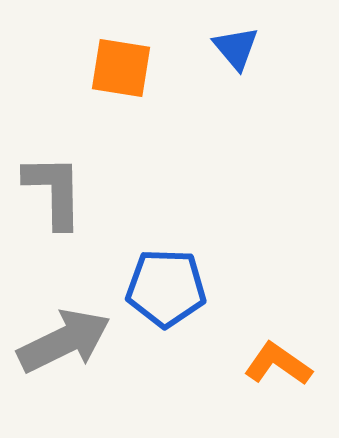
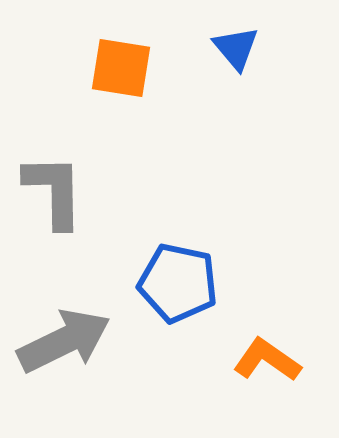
blue pentagon: moved 12 px right, 5 px up; rotated 10 degrees clockwise
orange L-shape: moved 11 px left, 4 px up
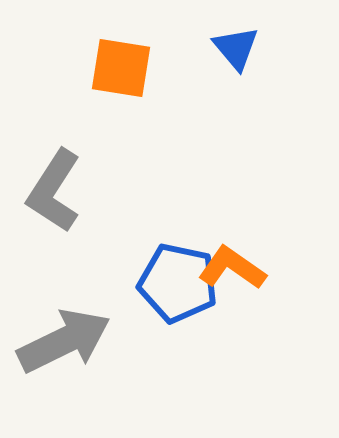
gray L-shape: rotated 146 degrees counterclockwise
orange L-shape: moved 35 px left, 92 px up
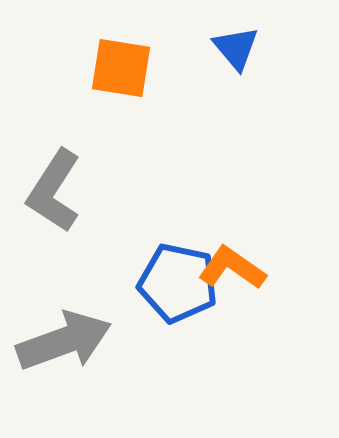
gray arrow: rotated 6 degrees clockwise
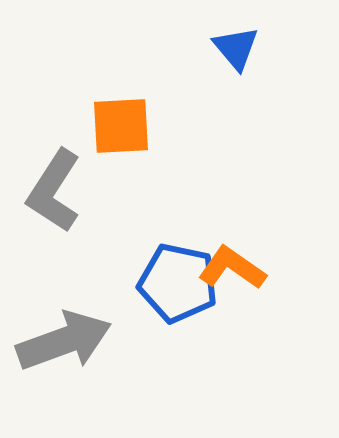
orange square: moved 58 px down; rotated 12 degrees counterclockwise
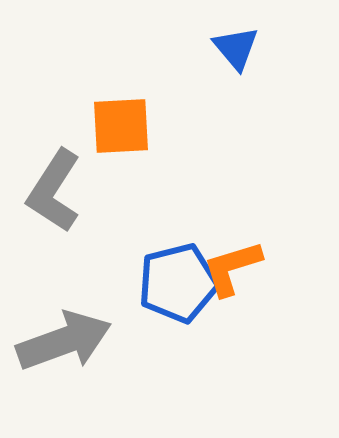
orange L-shape: rotated 52 degrees counterclockwise
blue pentagon: rotated 26 degrees counterclockwise
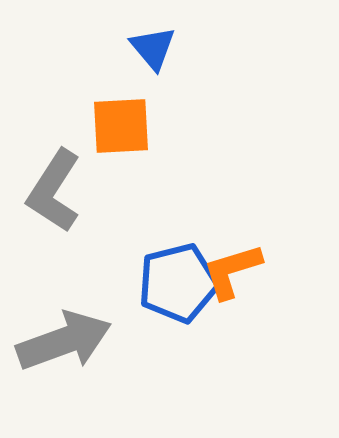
blue triangle: moved 83 px left
orange L-shape: moved 3 px down
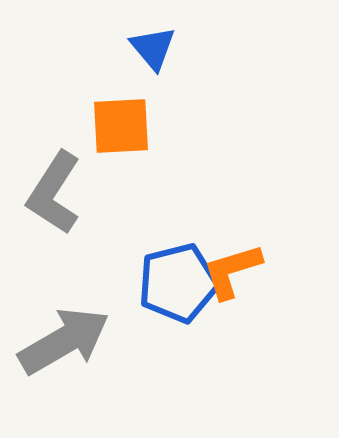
gray L-shape: moved 2 px down
gray arrow: rotated 10 degrees counterclockwise
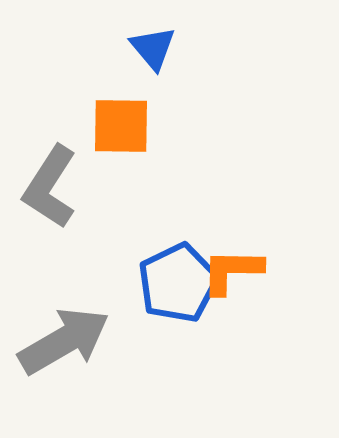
orange square: rotated 4 degrees clockwise
gray L-shape: moved 4 px left, 6 px up
orange L-shape: rotated 18 degrees clockwise
blue pentagon: rotated 12 degrees counterclockwise
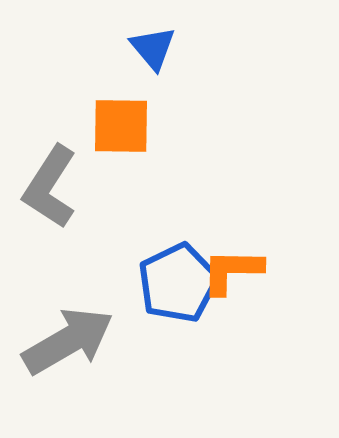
gray arrow: moved 4 px right
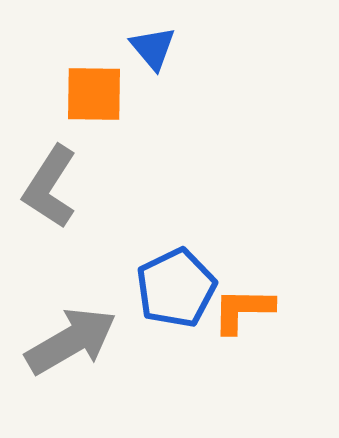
orange square: moved 27 px left, 32 px up
orange L-shape: moved 11 px right, 39 px down
blue pentagon: moved 2 px left, 5 px down
gray arrow: moved 3 px right
